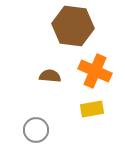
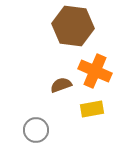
brown semicircle: moved 11 px right, 9 px down; rotated 25 degrees counterclockwise
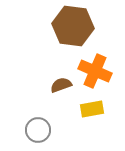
gray circle: moved 2 px right
